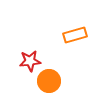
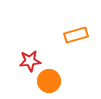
orange rectangle: moved 1 px right
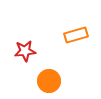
red star: moved 5 px left, 10 px up
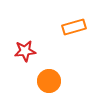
orange rectangle: moved 2 px left, 8 px up
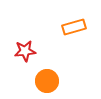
orange circle: moved 2 px left
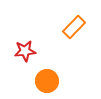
orange rectangle: rotated 30 degrees counterclockwise
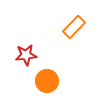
red star: moved 1 px right, 4 px down
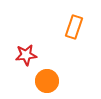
orange rectangle: rotated 25 degrees counterclockwise
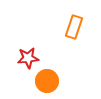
red star: moved 2 px right, 3 px down
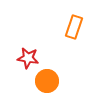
red star: rotated 15 degrees clockwise
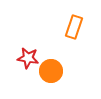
orange circle: moved 4 px right, 10 px up
